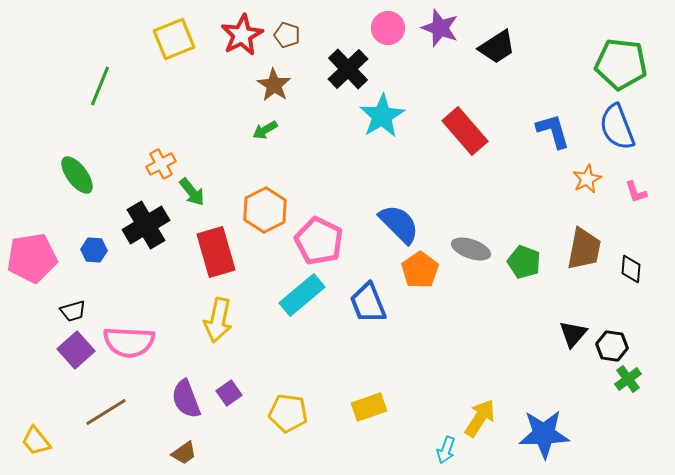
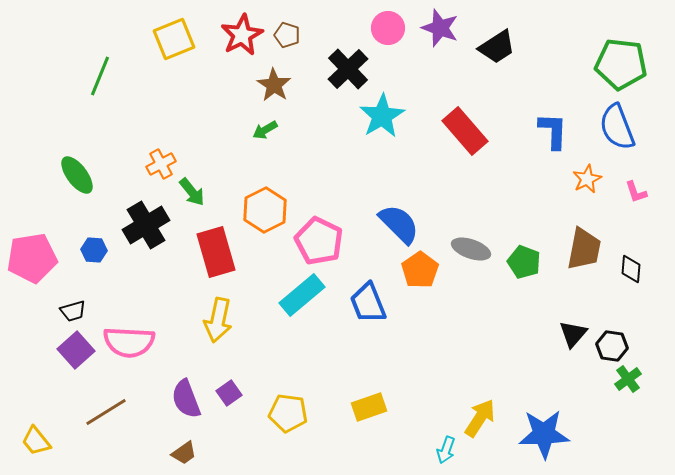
green line at (100, 86): moved 10 px up
blue L-shape at (553, 131): rotated 18 degrees clockwise
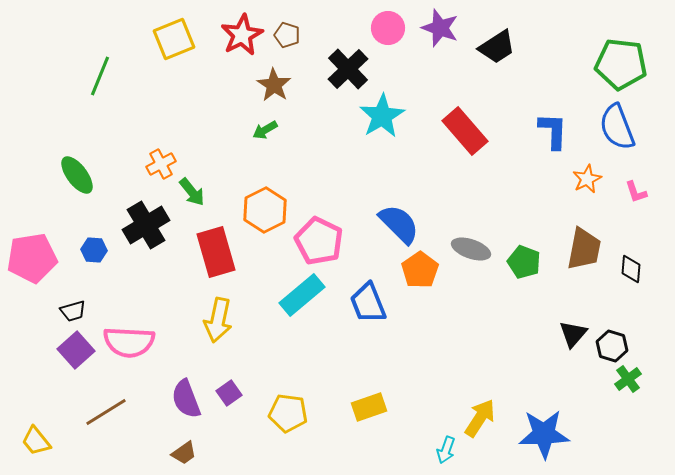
black hexagon at (612, 346): rotated 8 degrees clockwise
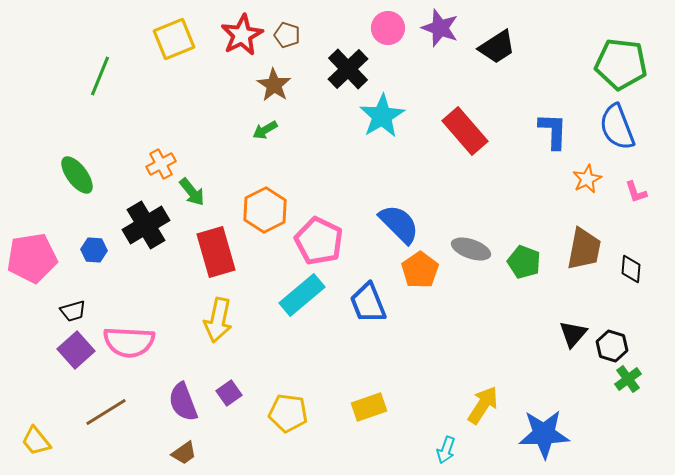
purple semicircle at (186, 399): moved 3 px left, 3 px down
yellow arrow at (480, 418): moved 3 px right, 13 px up
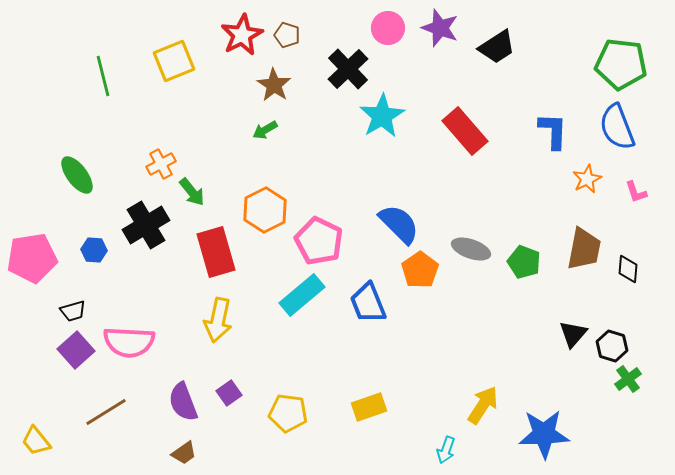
yellow square at (174, 39): moved 22 px down
green line at (100, 76): moved 3 px right; rotated 36 degrees counterclockwise
black diamond at (631, 269): moved 3 px left
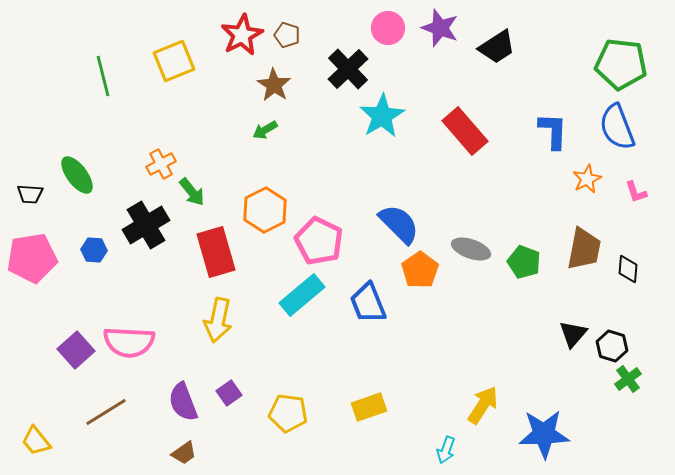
black trapezoid at (73, 311): moved 43 px left, 117 px up; rotated 20 degrees clockwise
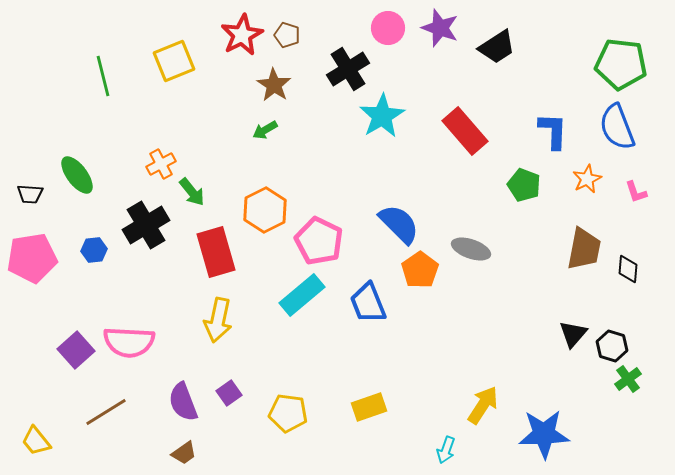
black cross at (348, 69): rotated 12 degrees clockwise
blue hexagon at (94, 250): rotated 10 degrees counterclockwise
green pentagon at (524, 262): moved 77 px up
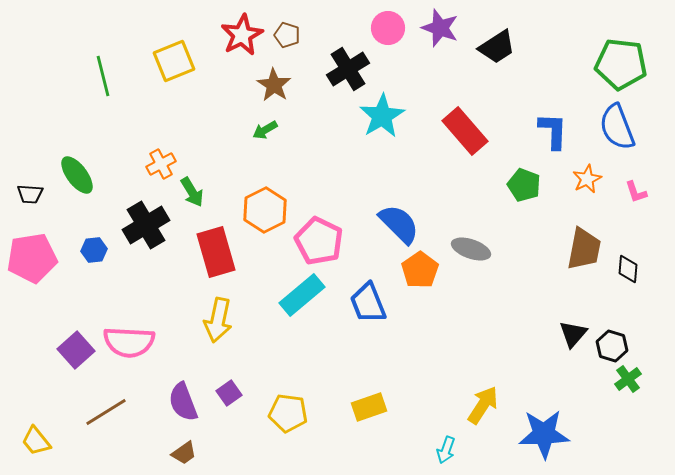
green arrow at (192, 192): rotated 8 degrees clockwise
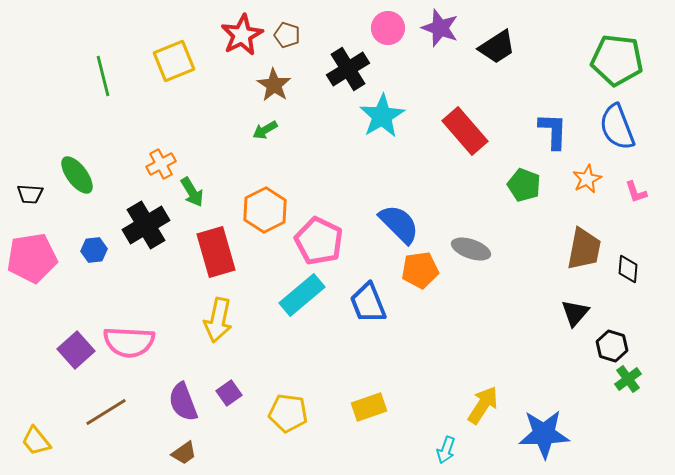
green pentagon at (621, 64): moved 4 px left, 4 px up
orange pentagon at (420, 270): rotated 27 degrees clockwise
black triangle at (573, 334): moved 2 px right, 21 px up
